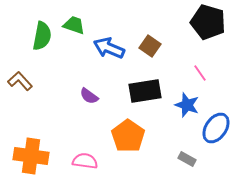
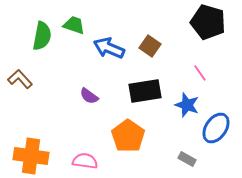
brown L-shape: moved 2 px up
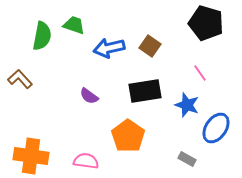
black pentagon: moved 2 px left, 1 px down
blue arrow: rotated 36 degrees counterclockwise
pink semicircle: moved 1 px right
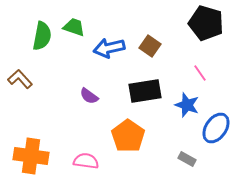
green trapezoid: moved 2 px down
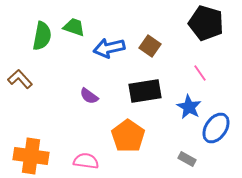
blue star: moved 2 px right, 2 px down; rotated 10 degrees clockwise
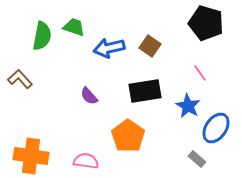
purple semicircle: rotated 12 degrees clockwise
blue star: moved 1 px left, 1 px up
gray rectangle: moved 10 px right; rotated 12 degrees clockwise
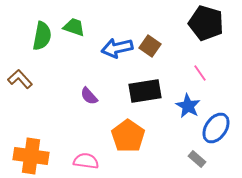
blue arrow: moved 8 px right
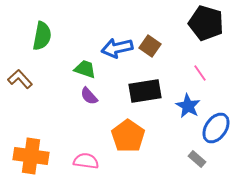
green trapezoid: moved 11 px right, 42 px down
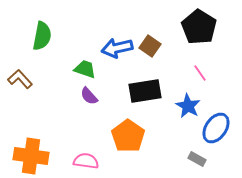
black pentagon: moved 7 px left, 4 px down; rotated 16 degrees clockwise
gray rectangle: rotated 12 degrees counterclockwise
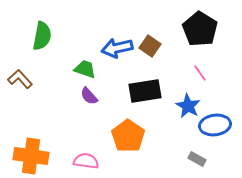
black pentagon: moved 1 px right, 2 px down
blue ellipse: moved 1 px left, 3 px up; rotated 48 degrees clockwise
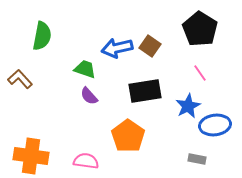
blue star: rotated 15 degrees clockwise
gray rectangle: rotated 18 degrees counterclockwise
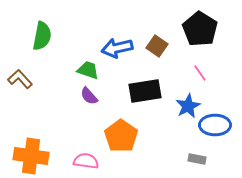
brown square: moved 7 px right
green trapezoid: moved 3 px right, 1 px down
blue ellipse: rotated 8 degrees clockwise
orange pentagon: moved 7 px left
